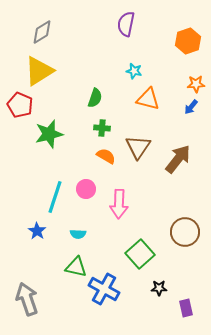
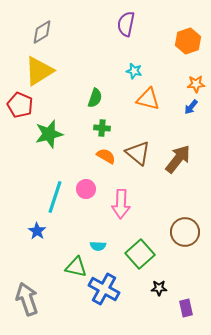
brown triangle: moved 6 px down; rotated 24 degrees counterclockwise
pink arrow: moved 2 px right
cyan semicircle: moved 20 px right, 12 px down
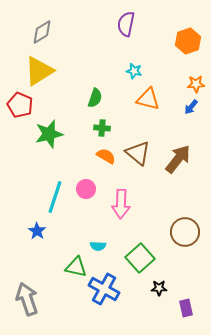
green square: moved 4 px down
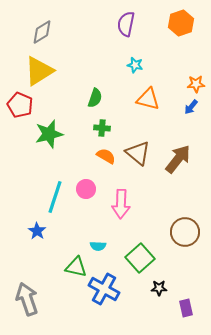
orange hexagon: moved 7 px left, 18 px up
cyan star: moved 1 px right, 6 px up
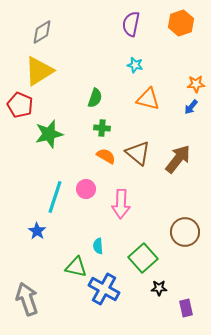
purple semicircle: moved 5 px right
cyan semicircle: rotated 84 degrees clockwise
green square: moved 3 px right
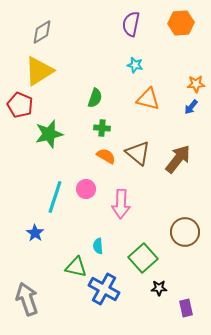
orange hexagon: rotated 15 degrees clockwise
blue star: moved 2 px left, 2 px down
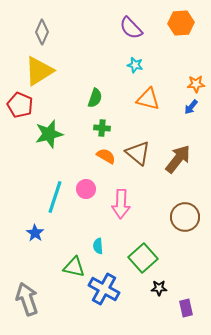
purple semicircle: moved 4 px down; rotated 55 degrees counterclockwise
gray diamond: rotated 35 degrees counterclockwise
brown circle: moved 15 px up
green triangle: moved 2 px left
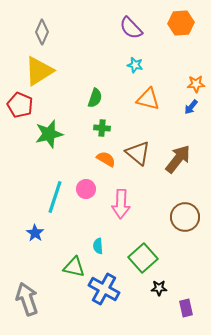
orange semicircle: moved 3 px down
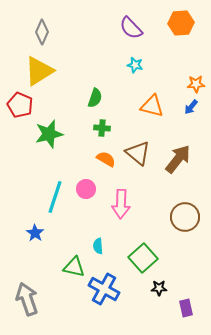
orange triangle: moved 4 px right, 7 px down
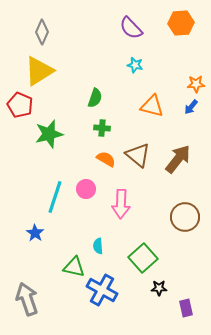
brown triangle: moved 2 px down
blue cross: moved 2 px left, 1 px down
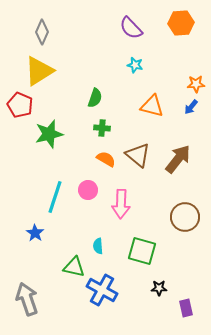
pink circle: moved 2 px right, 1 px down
green square: moved 1 px left, 7 px up; rotated 32 degrees counterclockwise
